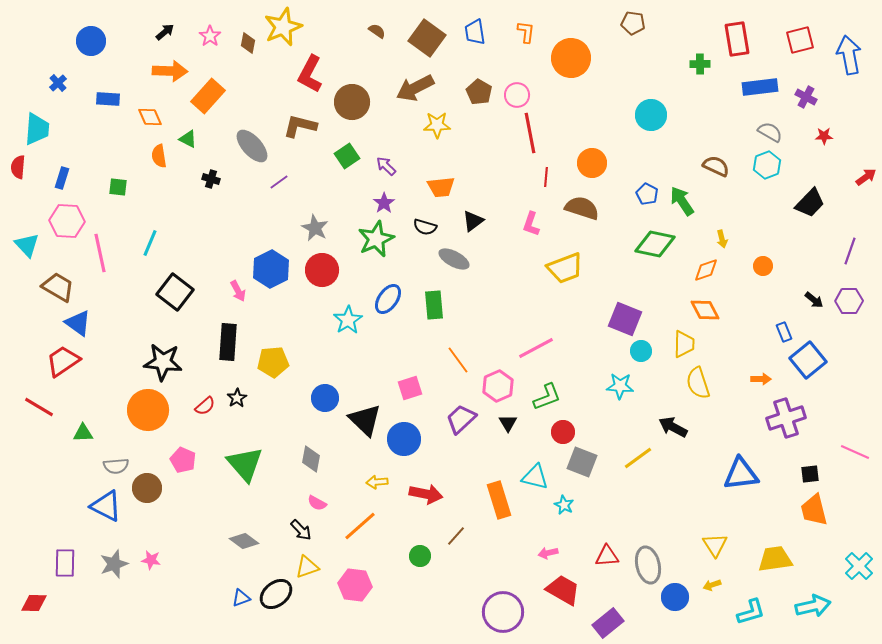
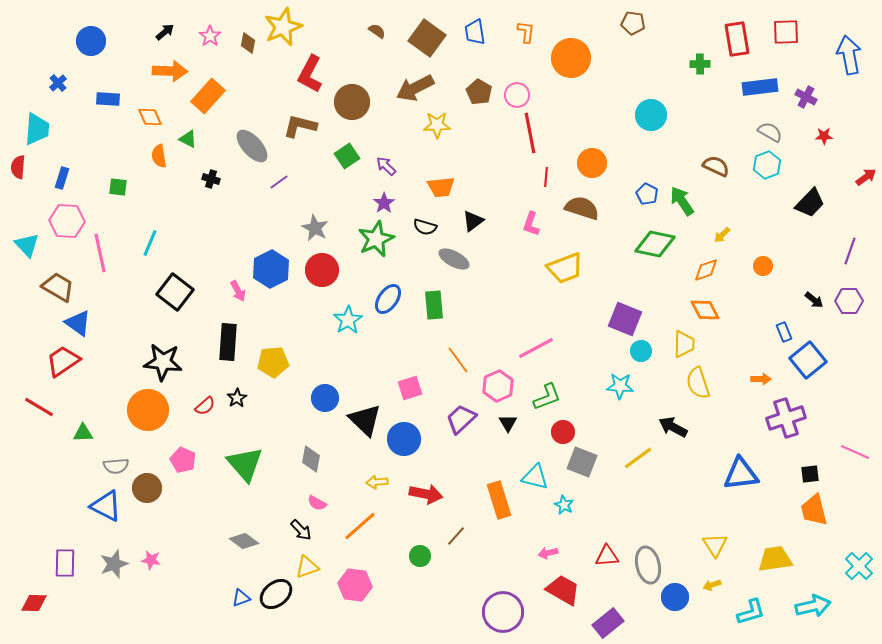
red square at (800, 40): moved 14 px left, 8 px up; rotated 12 degrees clockwise
yellow arrow at (722, 239): moved 4 px up; rotated 60 degrees clockwise
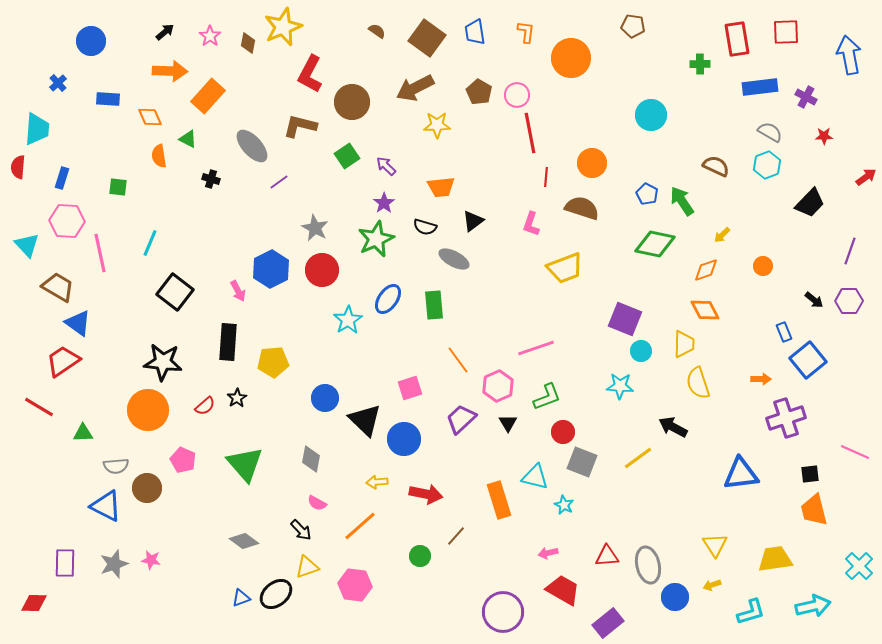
brown pentagon at (633, 23): moved 3 px down
pink line at (536, 348): rotated 9 degrees clockwise
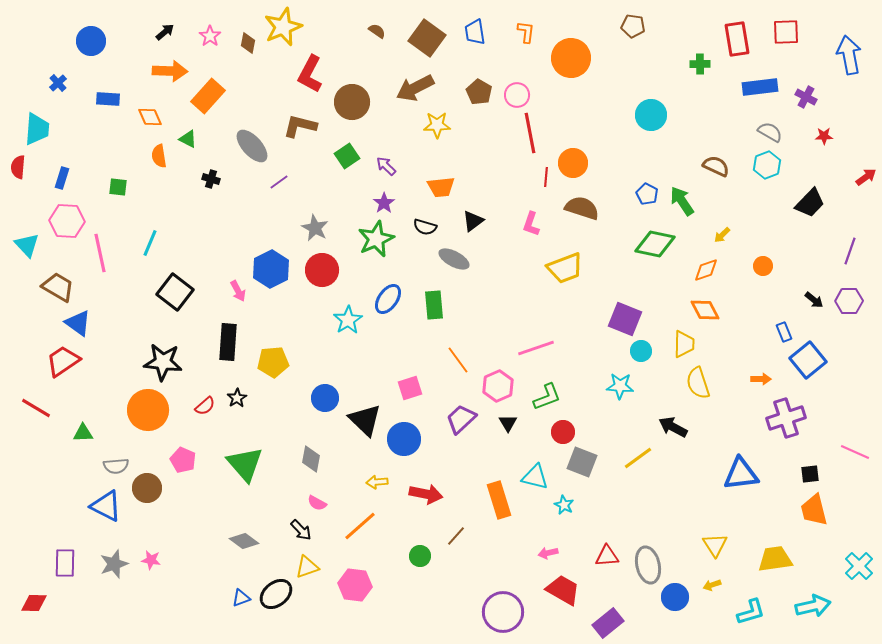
orange circle at (592, 163): moved 19 px left
red line at (39, 407): moved 3 px left, 1 px down
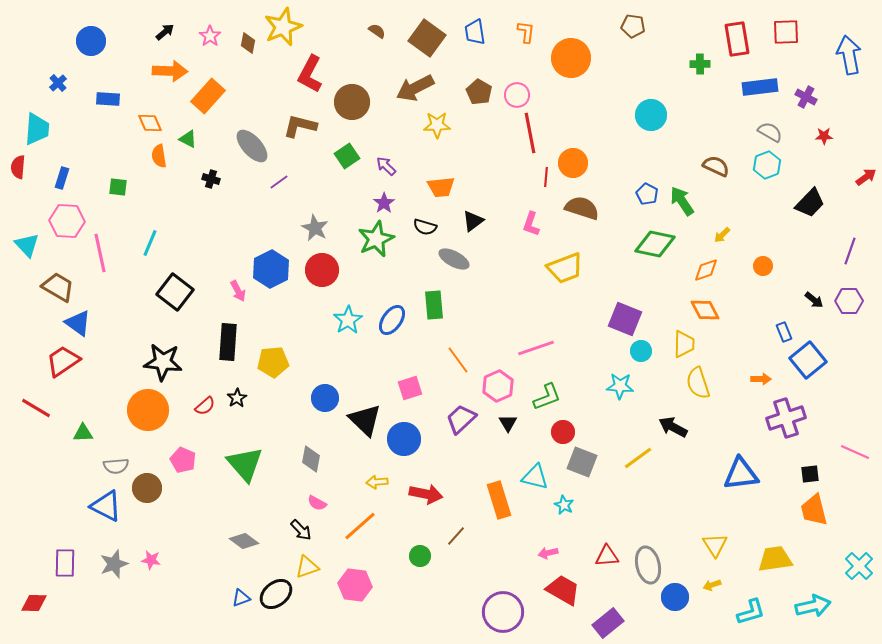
orange diamond at (150, 117): moved 6 px down
blue ellipse at (388, 299): moved 4 px right, 21 px down
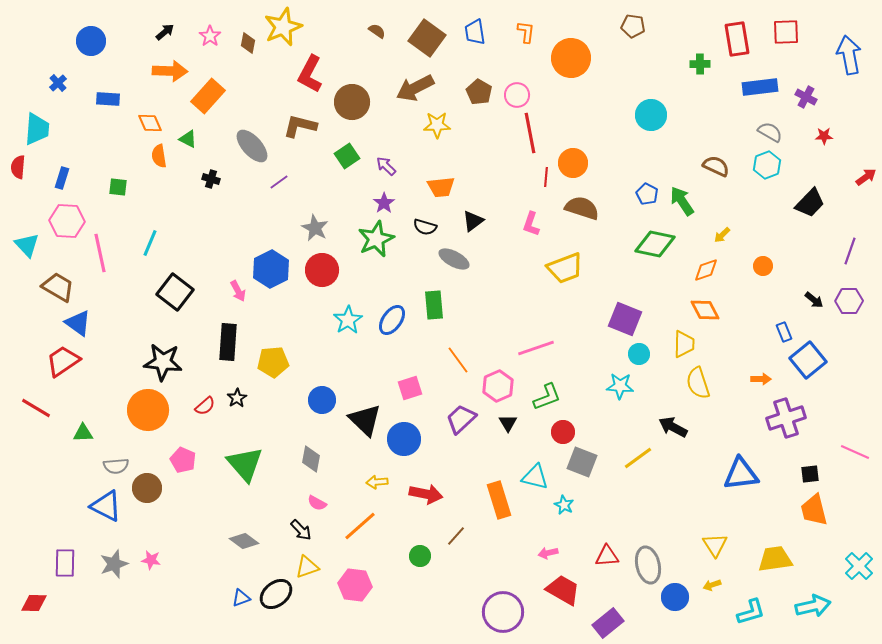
cyan circle at (641, 351): moved 2 px left, 3 px down
blue circle at (325, 398): moved 3 px left, 2 px down
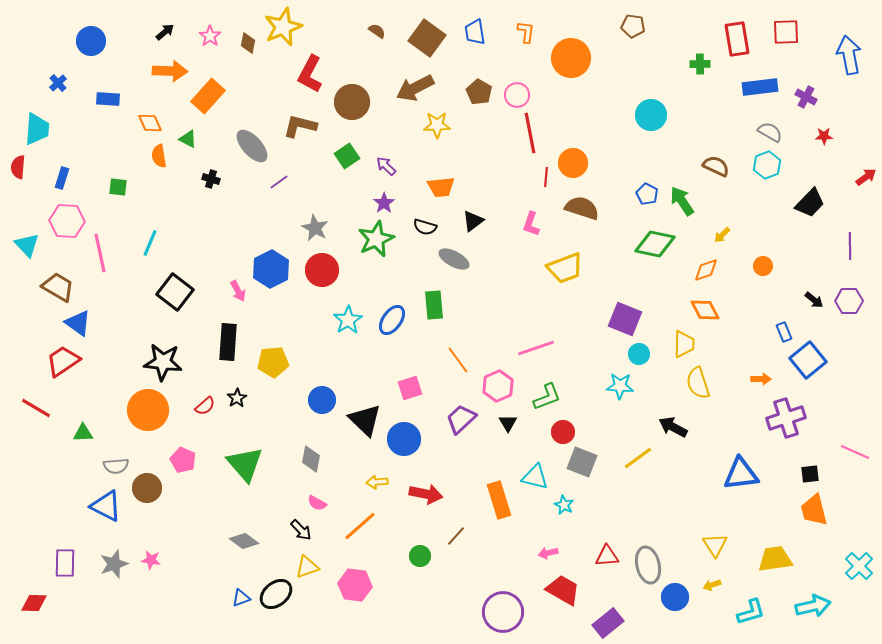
purple line at (850, 251): moved 5 px up; rotated 20 degrees counterclockwise
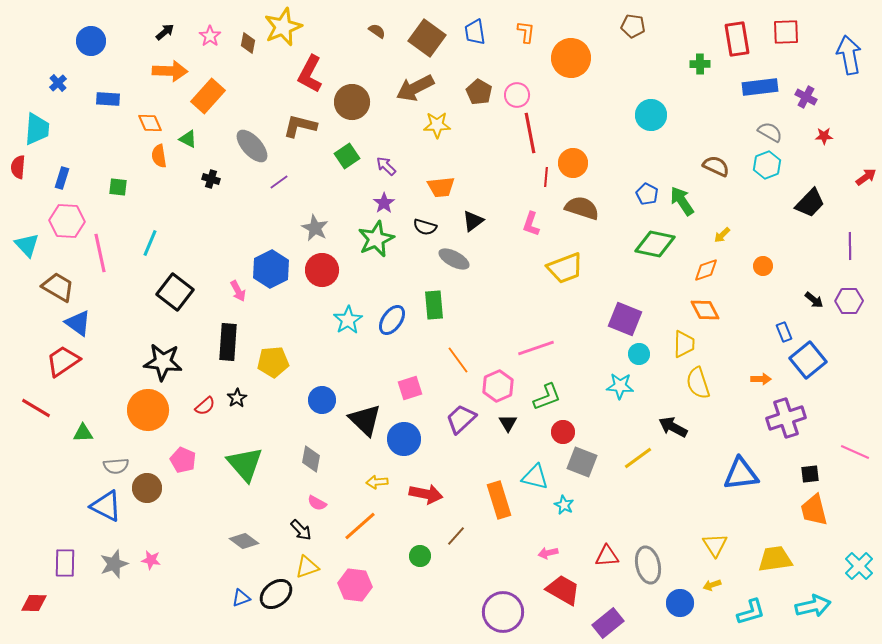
blue circle at (675, 597): moved 5 px right, 6 px down
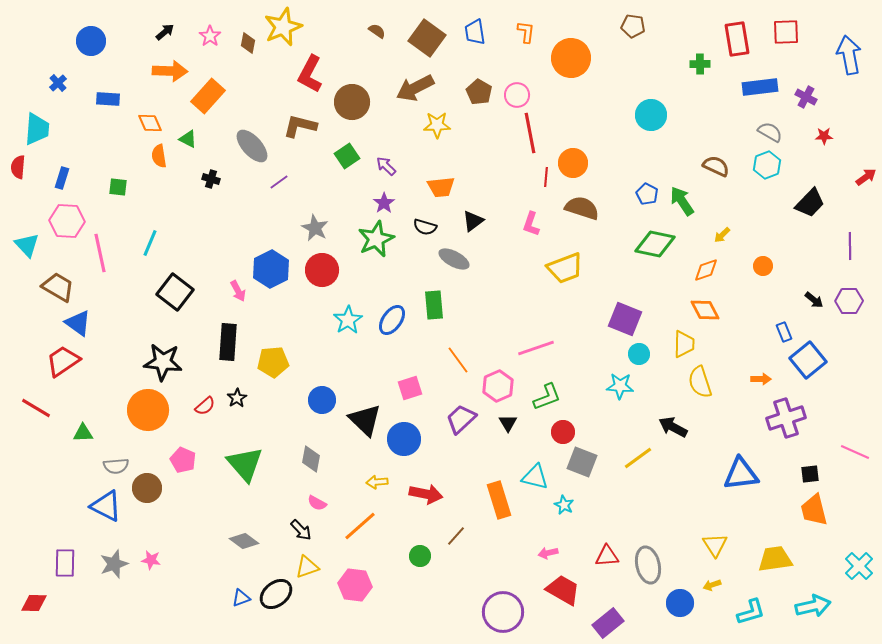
yellow semicircle at (698, 383): moved 2 px right, 1 px up
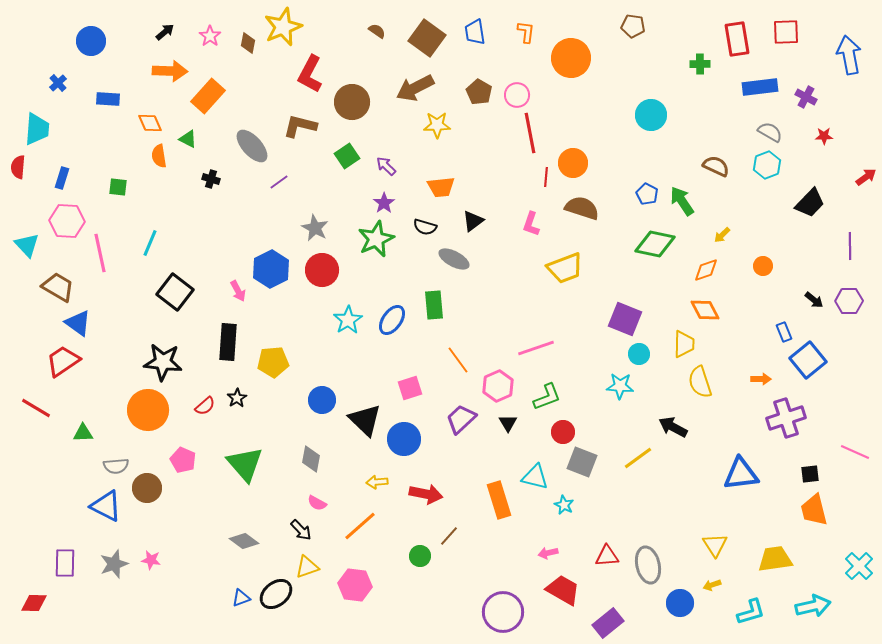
brown line at (456, 536): moved 7 px left
